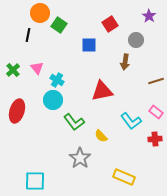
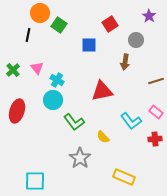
yellow semicircle: moved 2 px right, 1 px down
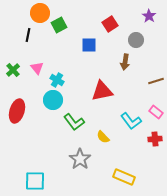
green square: rotated 28 degrees clockwise
gray star: moved 1 px down
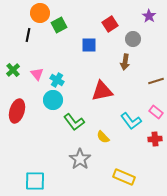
gray circle: moved 3 px left, 1 px up
pink triangle: moved 6 px down
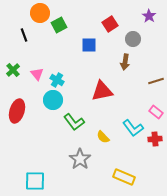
black line: moved 4 px left; rotated 32 degrees counterclockwise
cyan L-shape: moved 2 px right, 7 px down
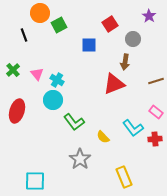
red triangle: moved 12 px right, 7 px up; rotated 10 degrees counterclockwise
yellow rectangle: rotated 45 degrees clockwise
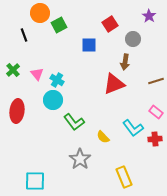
red ellipse: rotated 10 degrees counterclockwise
